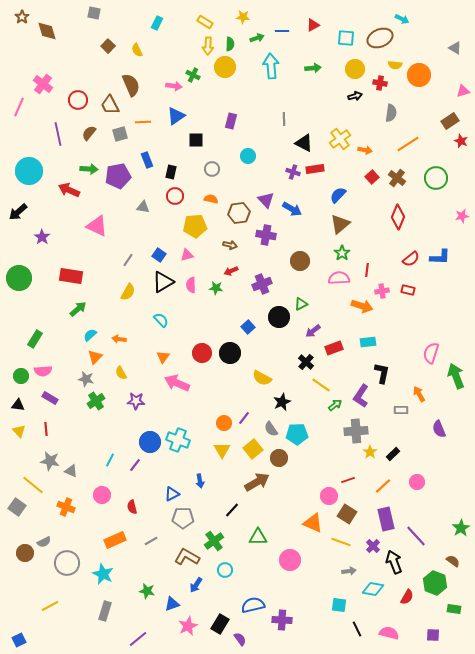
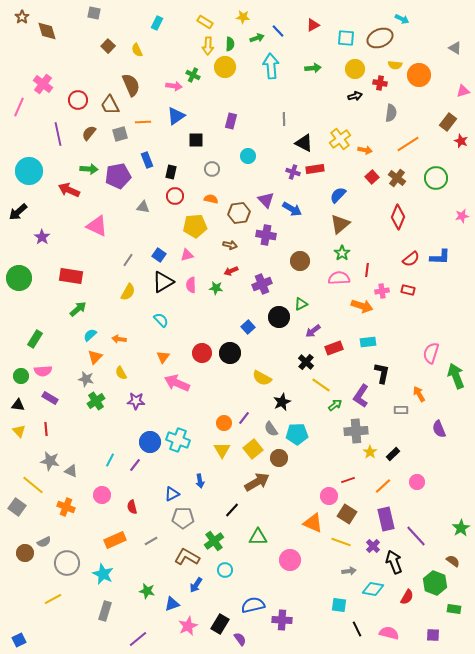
blue line at (282, 31): moved 4 px left; rotated 48 degrees clockwise
brown rectangle at (450, 121): moved 2 px left, 1 px down; rotated 18 degrees counterclockwise
yellow line at (50, 606): moved 3 px right, 7 px up
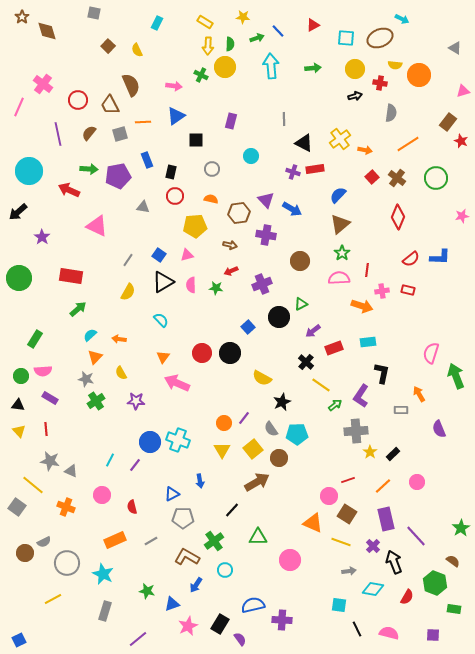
green cross at (193, 75): moved 8 px right
cyan circle at (248, 156): moved 3 px right
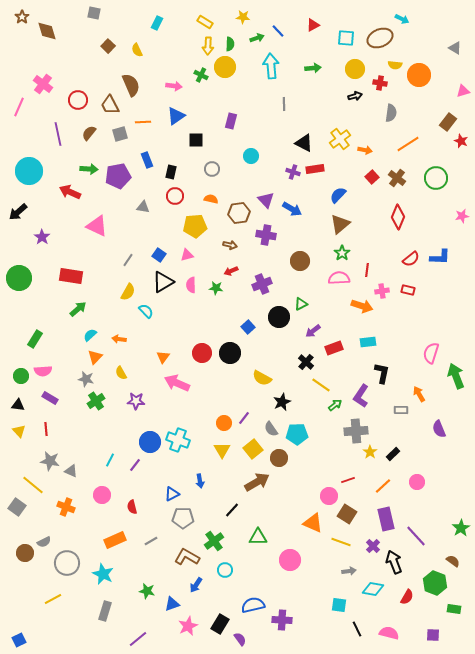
gray line at (284, 119): moved 15 px up
red arrow at (69, 190): moved 1 px right, 2 px down
cyan semicircle at (161, 320): moved 15 px left, 9 px up
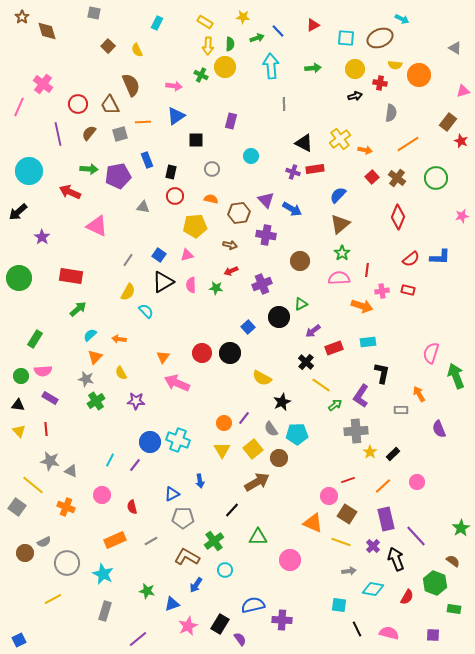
red circle at (78, 100): moved 4 px down
black arrow at (394, 562): moved 2 px right, 3 px up
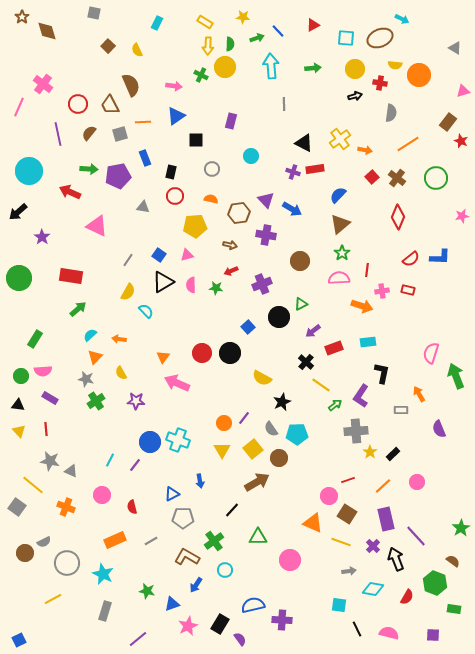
blue rectangle at (147, 160): moved 2 px left, 2 px up
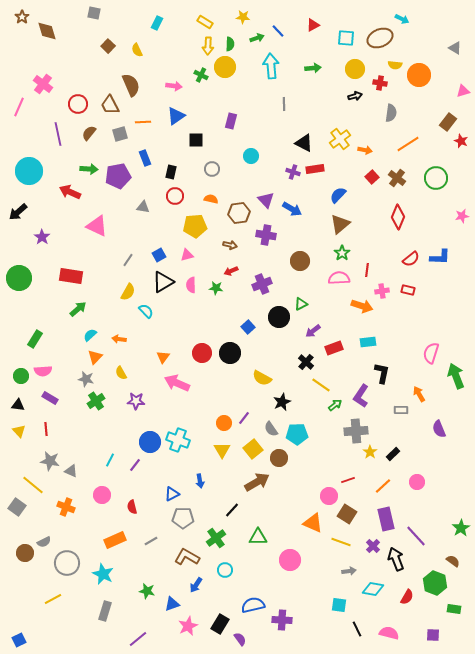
blue square at (159, 255): rotated 24 degrees clockwise
green cross at (214, 541): moved 2 px right, 3 px up
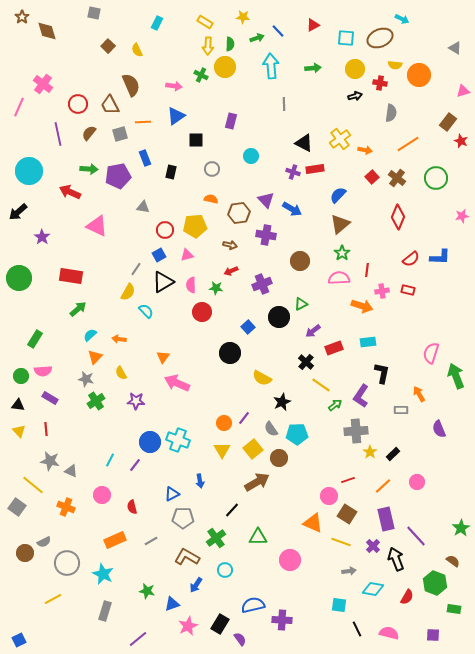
red circle at (175, 196): moved 10 px left, 34 px down
gray line at (128, 260): moved 8 px right, 9 px down
red circle at (202, 353): moved 41 px up
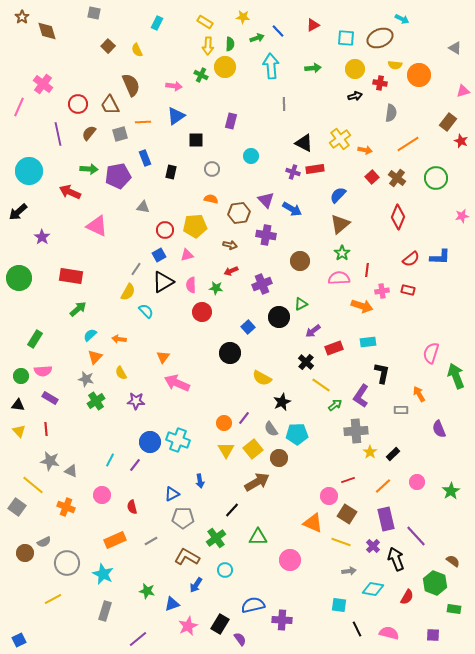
yellow triangle at (222, 450): moved 4 px right
green star at (461, 528): moved 10 px left, 37 px up
